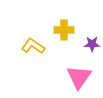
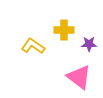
purple star: moved 3 px left
pink triangle: rotated 28 degrees counterclockwise
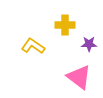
yellow cross: moved 1 px right, 5 px up
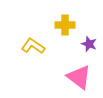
purple star: rotated 21 degrees clockwise
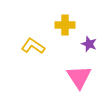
pink triangle: rotated 20 degrees clockwise
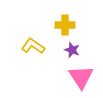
purple star: moved 17 px left, 6 px down
pink triangle: moved 2 px right
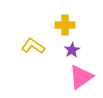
purple star: rotated 21 degrees clockwise
pink triangle: rotated 28 degrees clockwise
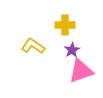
pink triangle: moved 6 px up; rotated 16 degrees clockwise
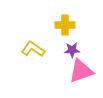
yellow L-shape: moved 3 px down
purple star: rotated 28 degrees clockwise
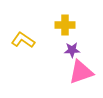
yellow L-shape: moved 10 px left, 9 px up
pink triangle: moved 1 px down
